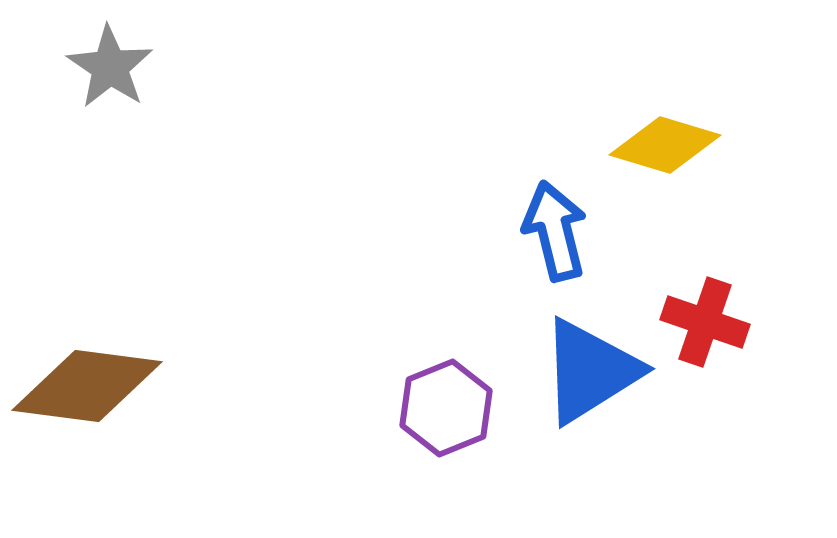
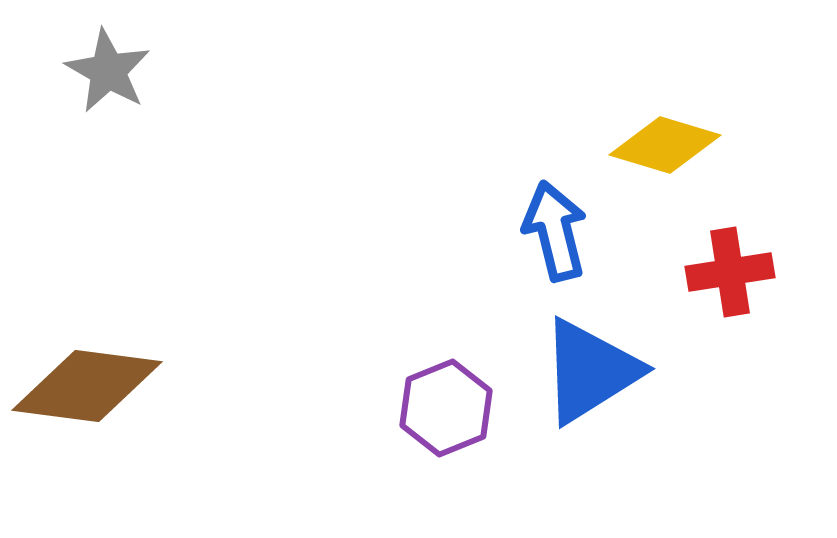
gray star: moved 2 px left, 4 px down; rotated 4 degrees counterclockwise
red cross: moved 25 px right, 50 px up; rotated 28 degrees counterclockwise
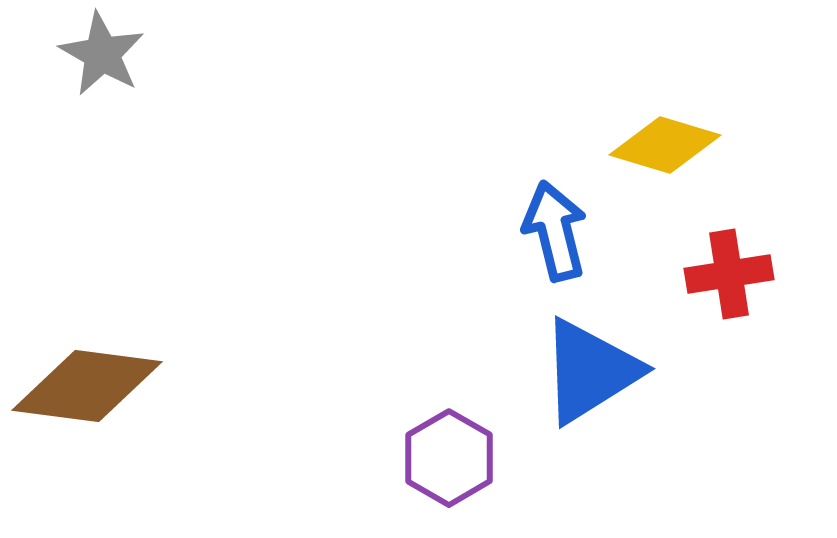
gray star: moved 6 px left, 17 px up
red cross: moved 1 px left, 2 px down
purple hexagon: moved 3 px right, 50 px down; rotated 8 degrees counterclockwise
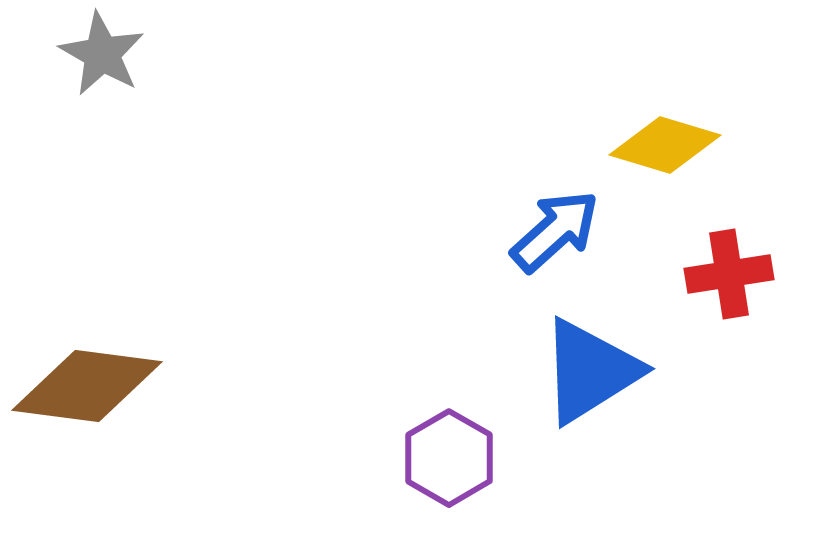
blue arrow: rotated 62 degrees clockwise
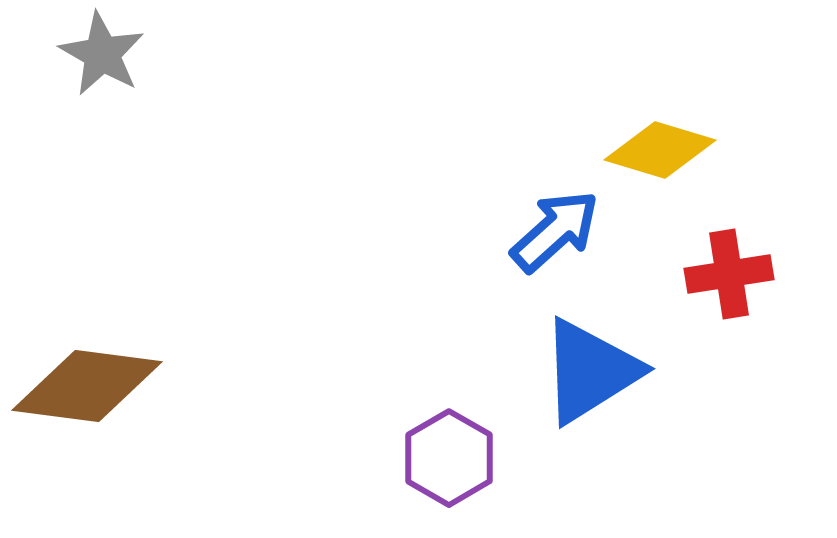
yellow diamond: moved 5 px left, 5 px down
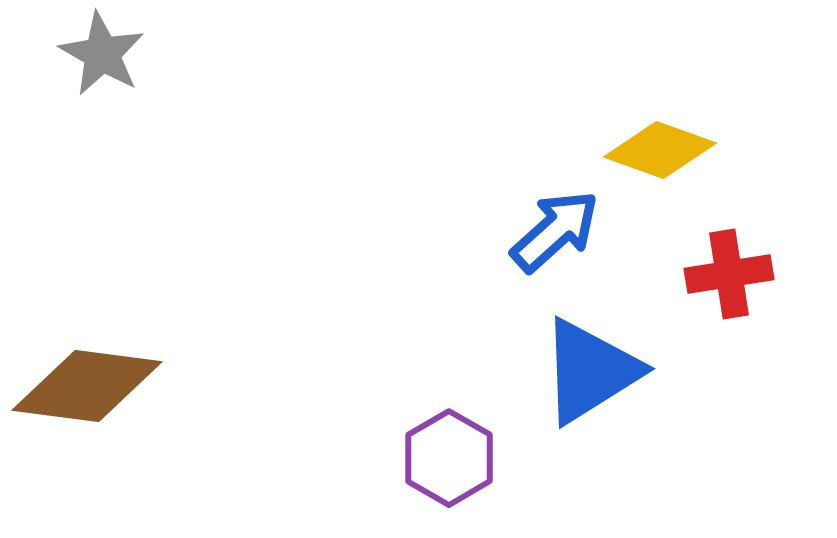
yellow diamond: rotated 3 degrees clockwise
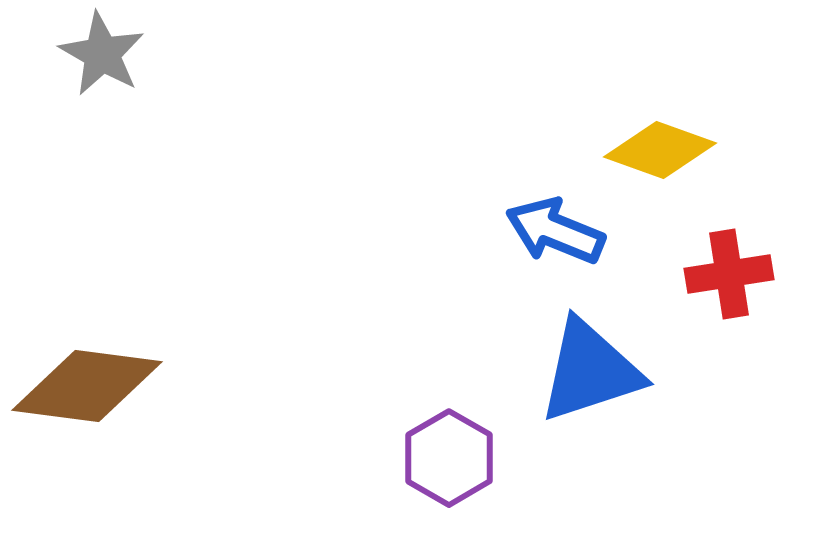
blue arrow: rotated 116 degrees counterclockwise
blue triangle: rotated 14 degrees clockwise
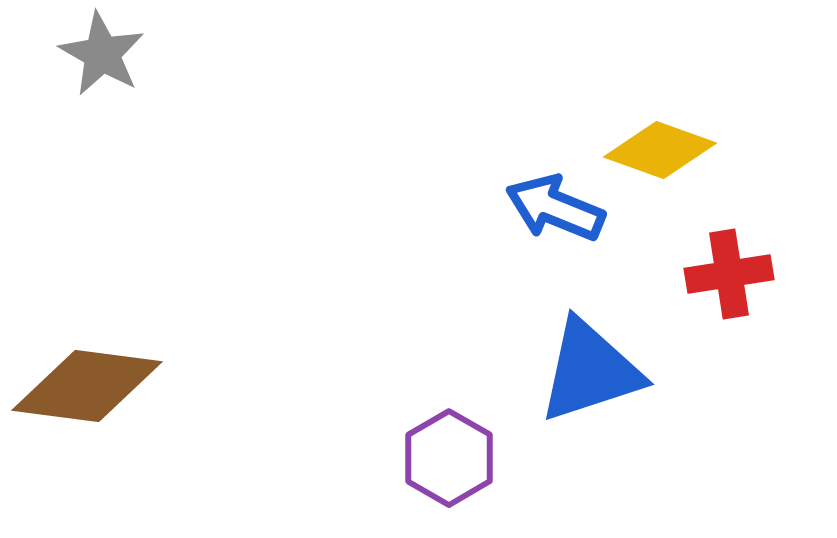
blue arrow: moved 23 px up
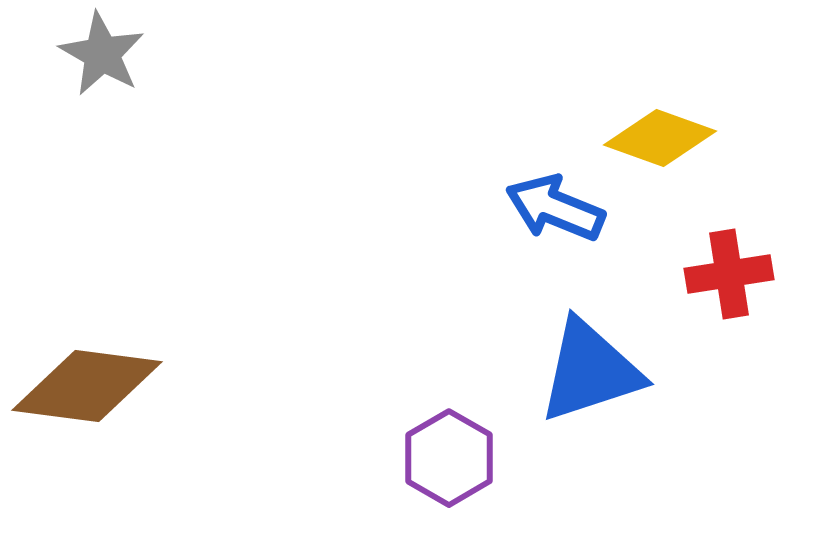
yellow diamond: moved 12 px up
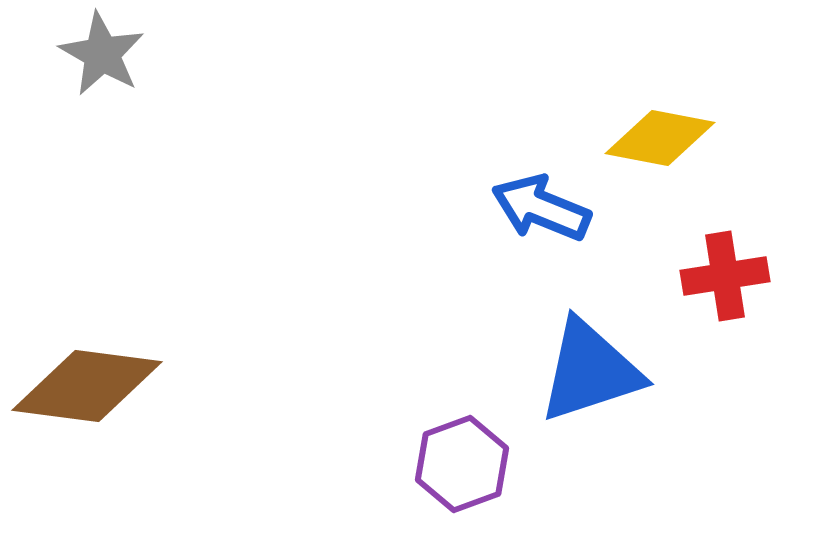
yellow diamond: rotated 9 degrees counterclockwise
blue arrow: moved 14 px left
red cross: moved 4 px left, 2 px down
purple hexagon: moved 13 px right, 6 px down; rotated 10 degrees clockwise
